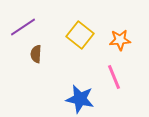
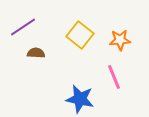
brown semicircle: moved 1 px up; rotated 90 degrees clockwise
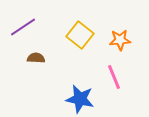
brown semicircle: moved 5 px down
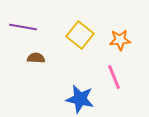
purple line: rotated 44 degrees clockwise
